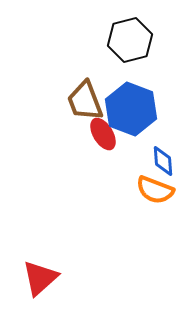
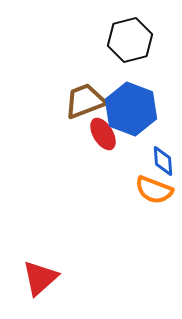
brown trapezoid: rotated 90 degrees clockwise
orange semicircle: moved 1 px left
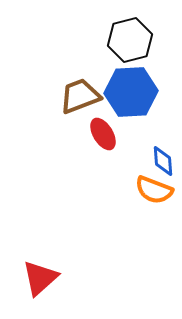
brown trapezoid: moved 5 px left, 5 px up
blue hexagon: moved 17 px up; rotated 24 degrees counterclockwise
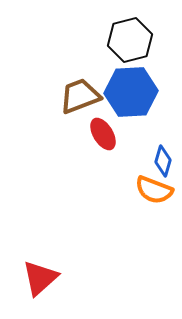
blue diamond: rotated 20 degrees clockwise
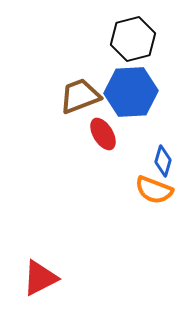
black hexagon: moved 3 px right, 1 px up
red triangle: rotated 15 degrees clockwise
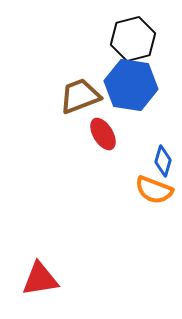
blue hexagon: moved 7 px up; rotated 12 degrees clockwise
red triangle: moved 1 px down; rotated 18 degrees clockwise
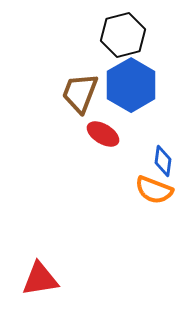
black hexagon: moved 10 px left, 4 px up
blue hexagon: rotated 21 degrees clockwise
brown trapezoid: moved 3 px up; rotated 48 degrees counterclockwise
red ellipse: rotated 28 degrees counterclockwise
blue diamond: rotated 8 degrees counterclockwise
